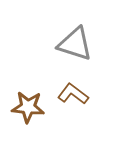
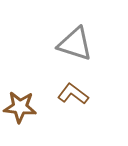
brown star: moved 8 px left
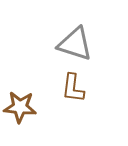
brown L-shape: moved 6 px up; rotated 120 degrees counterclockwise
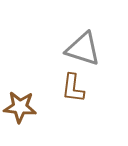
gray triangle: moved 8 px right, 5 px down
